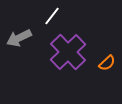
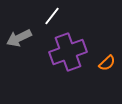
purple cross: rotated 24 degrees clockwise
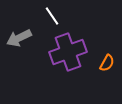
white line: rotated 72 degrees counterclockwise
orange semicircle: rotated 18 degrees counterclockwise
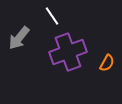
gray arrow: rotated 25 degrees counterclockwise
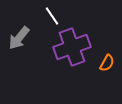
purple cross: moved 4 px right, 5 px up
